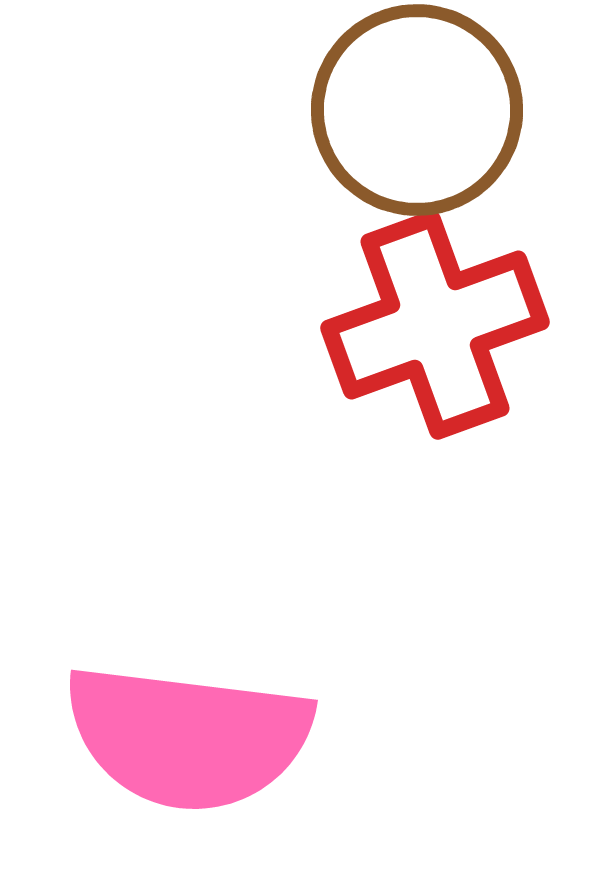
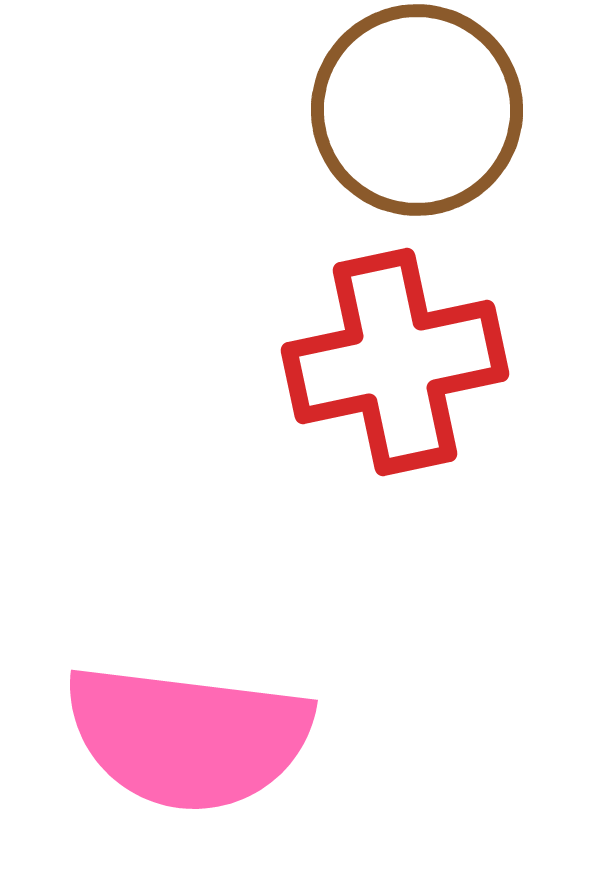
red cross: moved 40 px left, 37 px down; rotated 8 degrees clockwise
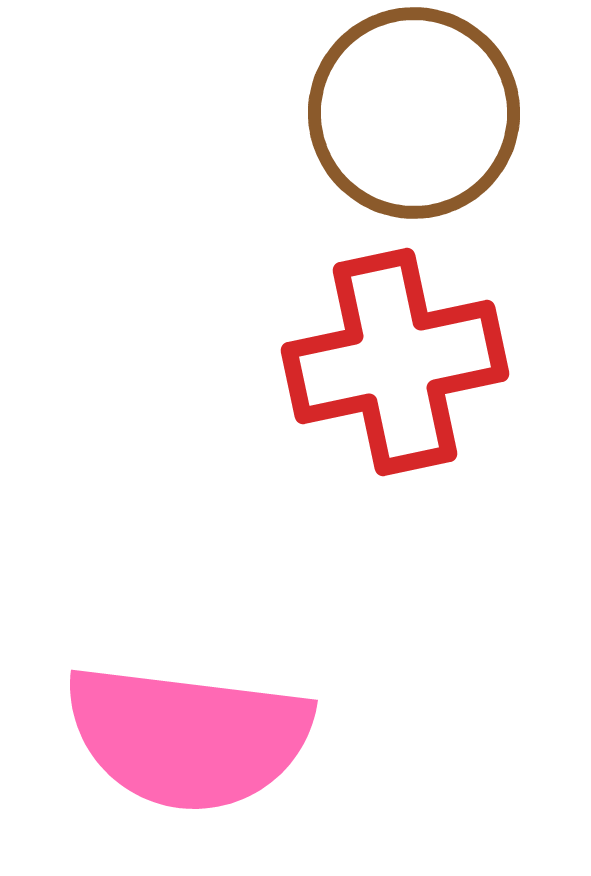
brown circle: moved 3 px left, 3 px down
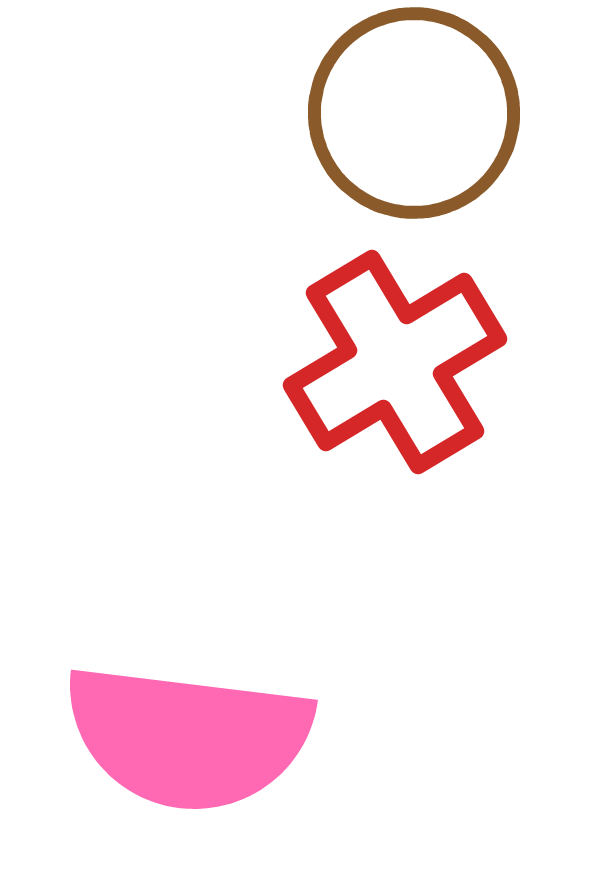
red cross: rotated 19 degrees counterclockwise
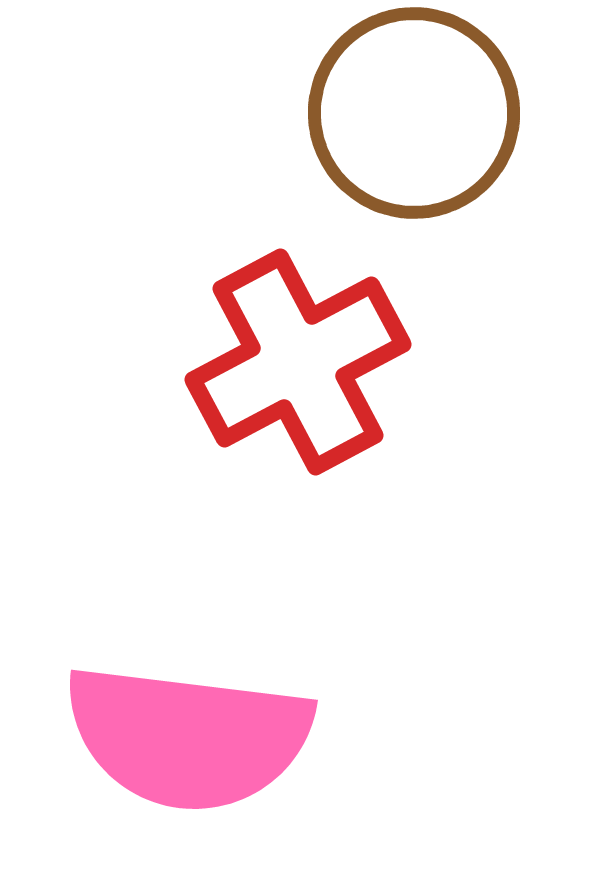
red cross: moved 97 px left; rotated 3 degrees clockwise
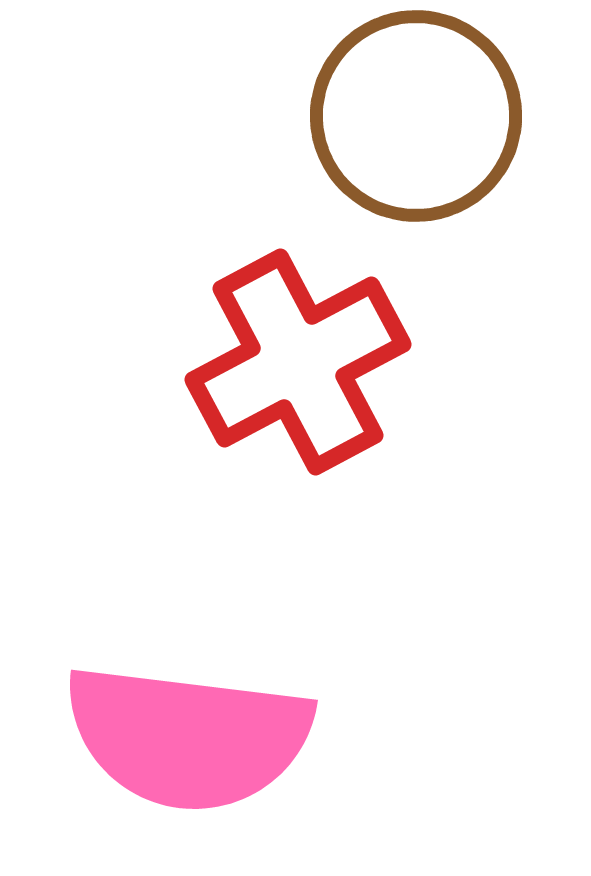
brown circle: moved 2 px right, 3 px down
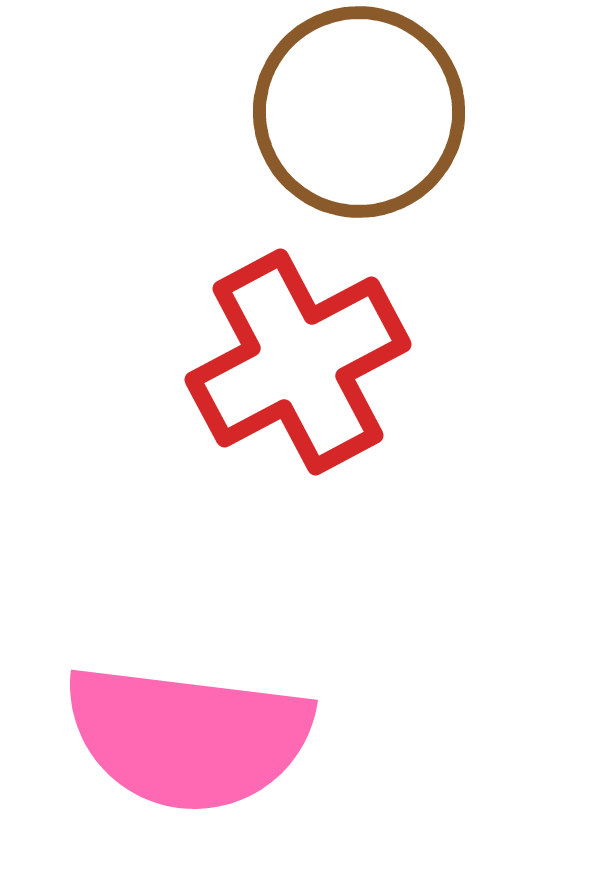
brown circle: moved 57 px left, 4 px up
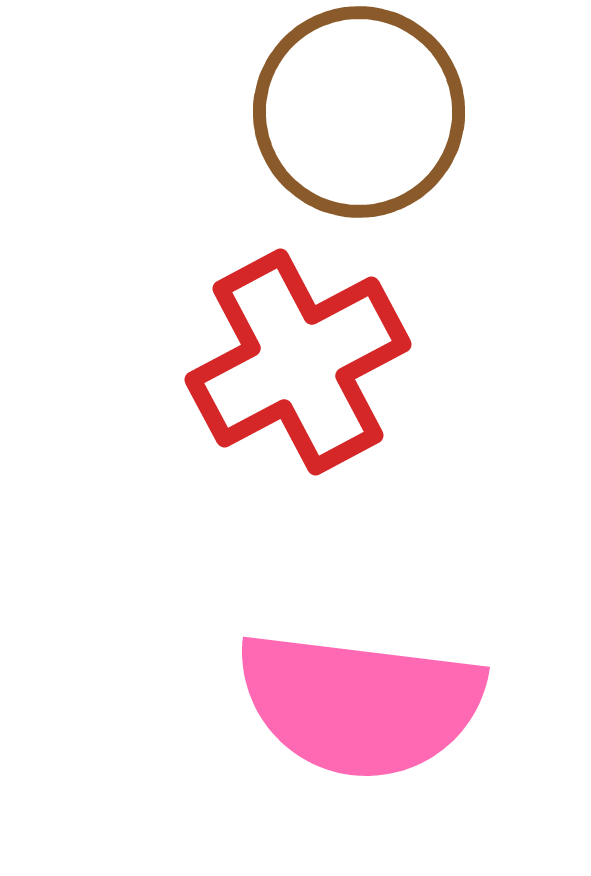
pink semicircle: moved 172 px right, 33 px up
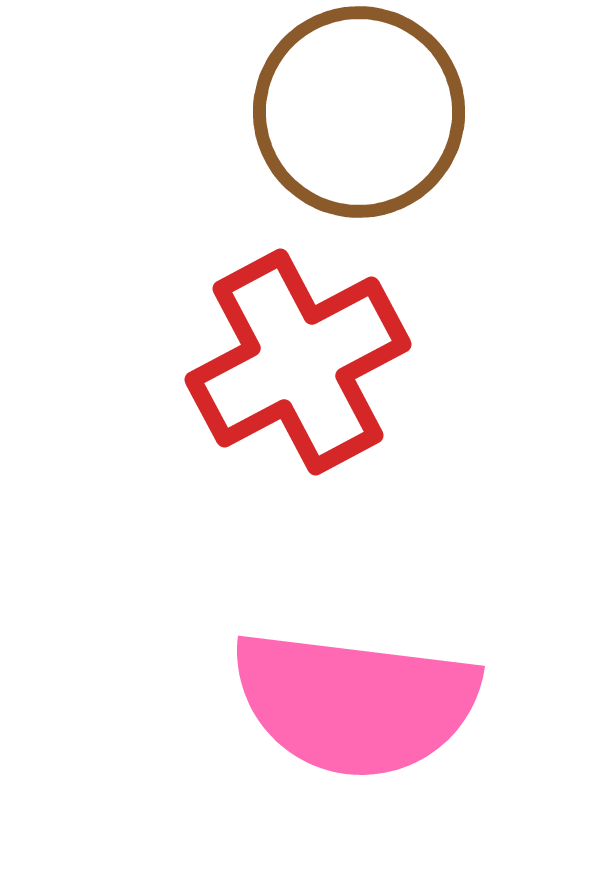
pink semicircle: moved 5 px left, 1 px up
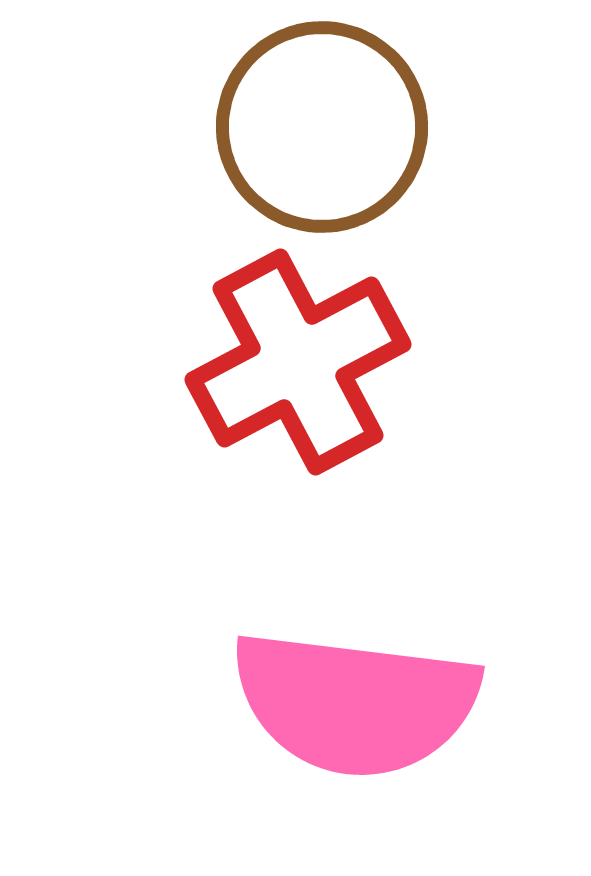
brown circle: moved 37 px left, 15 px down
